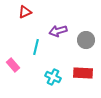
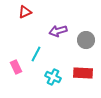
cyan line: moved 7 px down; rotated 14 degrees clockwise
pink rectangle: moved 3 px right, 2 px down; rotated 16 degrees clockwise
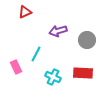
gray circle: moved 1 px right
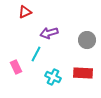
purple arrow: moved 9 px left, 2 px down
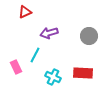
gray circle: moved 2 px right, 4 px up
cyan line: moved 1 px left, 1 px down
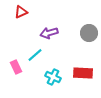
red triangle: moved 4 px left
gray circle: moved 3 px up
cyan line: rotated 21 degrees clockwise
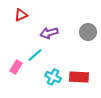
red triangle: moved 3 px down
gray circle: moved 1 px left, 1 px up
pink rectangle: rotated 56 degrees clockwise
red rectangle: moved 4 px left, 4 px down
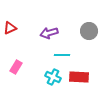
red triangle: moved 11 px left, 13 px down
gray circle: moved 1 px right, 1 px up
cyan line: moved 27 px right; rotated 42 degrees clockwise
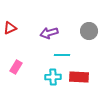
cyan cross: rotated 28 degrees counterclockwise
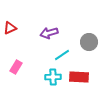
gray circle: moved 11 px down
cyan line: rotated 35 degrees counterclockwise
